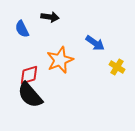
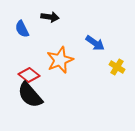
red diamond: rotated 55 degrees clockwise
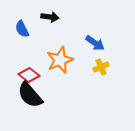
yellow cross: moved 16 px left; rotated 35 degrees clockwise
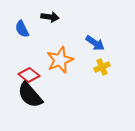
yellow cross: moved 1 px right
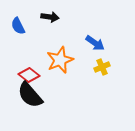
blue semicircle: moved 4 px left, 3 px up
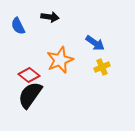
black semicircle: rotated 76 degrees clockwise
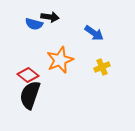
blue semicircle: moved 16 px right, 2 px up; rotated 48 degrees counterclockwise
blue arrow: moved 1 px left, 10 px up
red diamond: moved 1 px left
black semicircle: rotated 16 degrees counterclockwise
